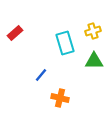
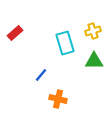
orange cross: moved 2 px left, 1 px down
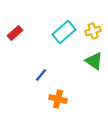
cyan rectangle: moved 1 px left, 11 px up; rotated 65 degrees clockwise
green triangle: rotated 36 degrees clockwise
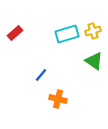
cyan rectangle: moved 3 px right, 2 px down; rotated 25 degrees clockwise
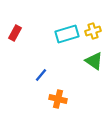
red rectangle: rotated 21 degrees counterclockwise
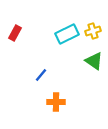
cyan rectangle: rotated 10 degrees counterclockwise
orange cross: moved 2 px left, 3 px down; rotated 12 degrees counterclockwise
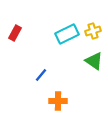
orange cross: moved 2 px right, 1 px up
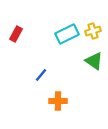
red rectangle: moved 1 px right, 1 px down
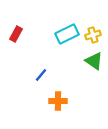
yellow cross: moved 4 px down
